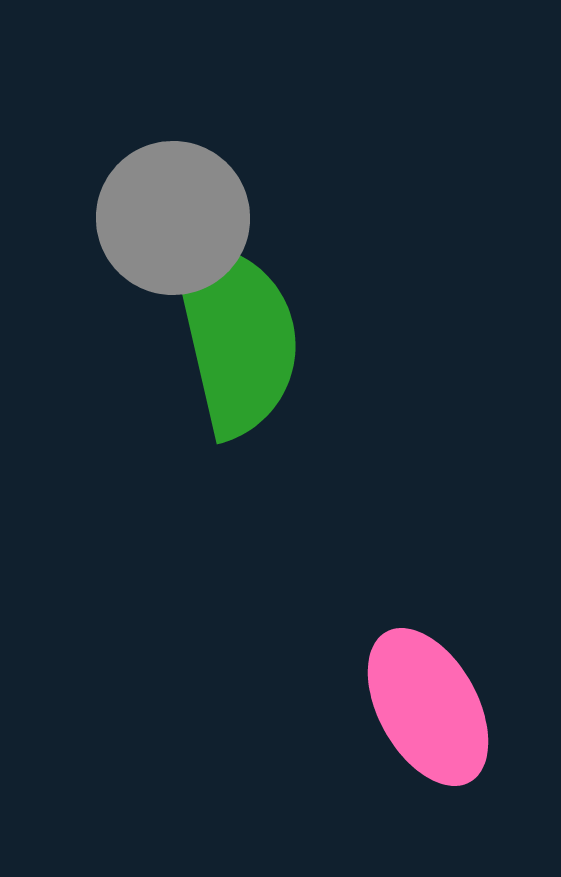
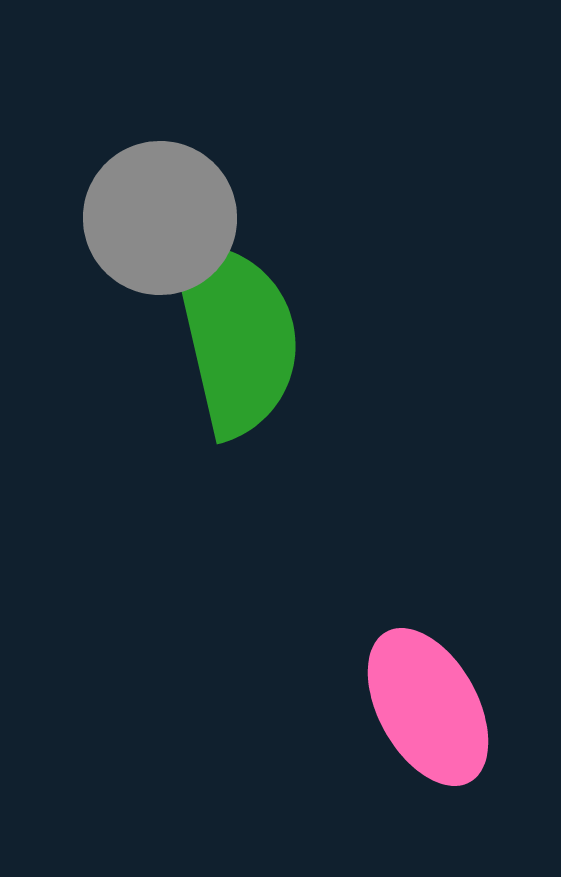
gray circle: moved 13 px left
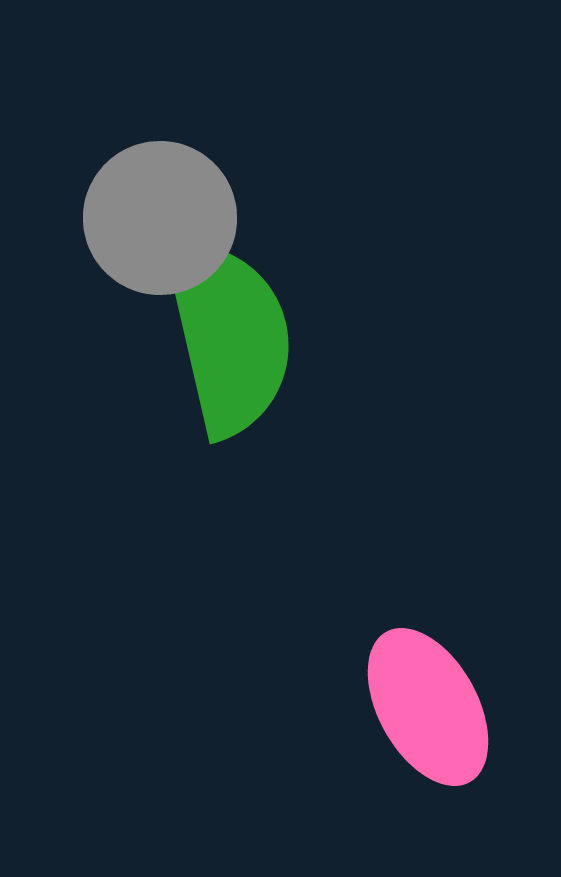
green semicircle: moved 7 px left
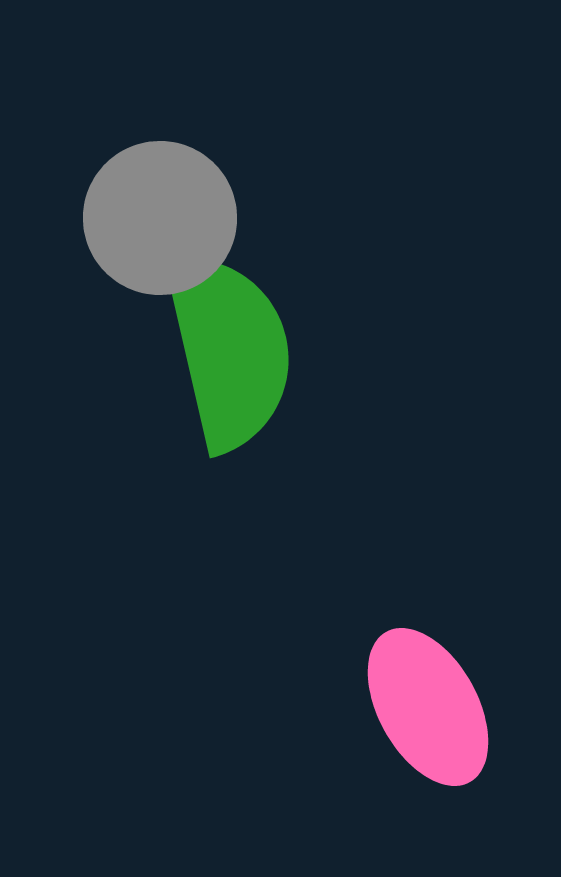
green semicircle: moved 14 px down
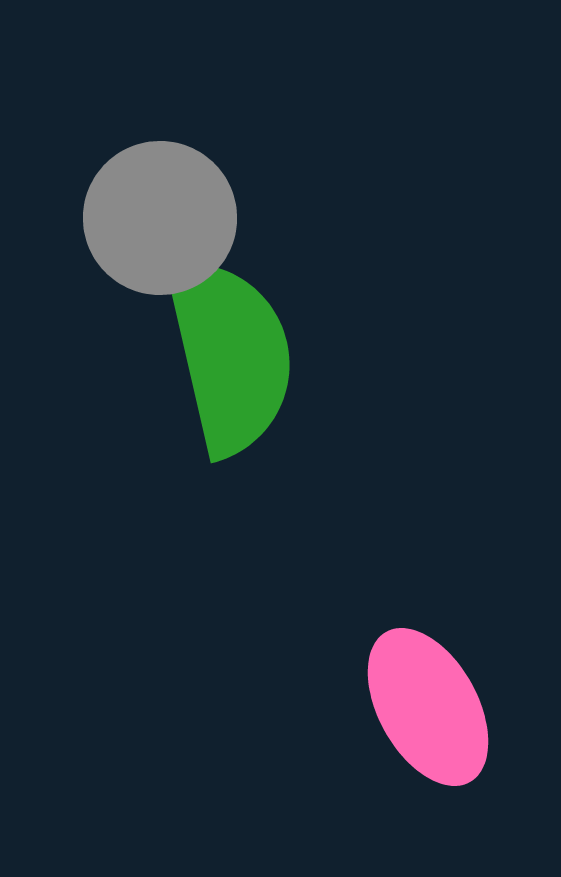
green semicircle: moved 1 px right, 5 px down
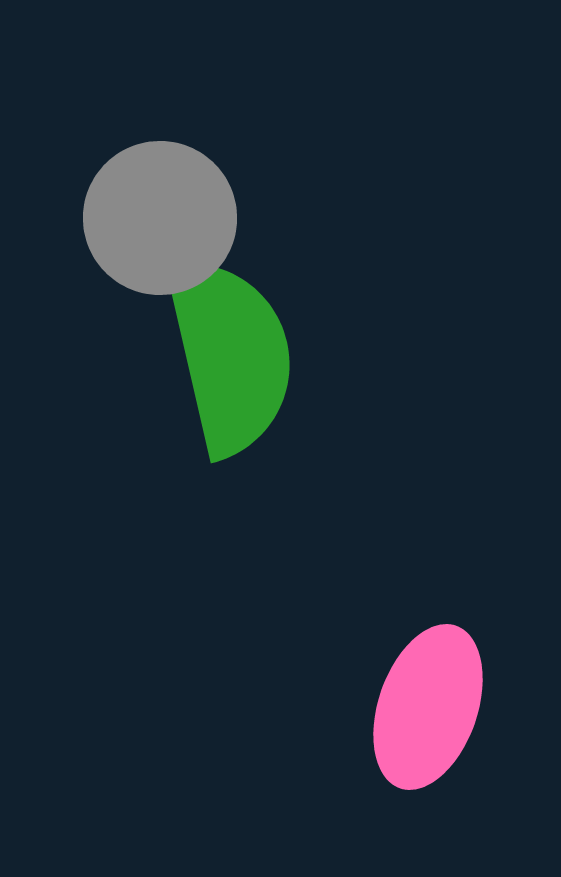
pink ellipse: rotated 48 degrees clockwise
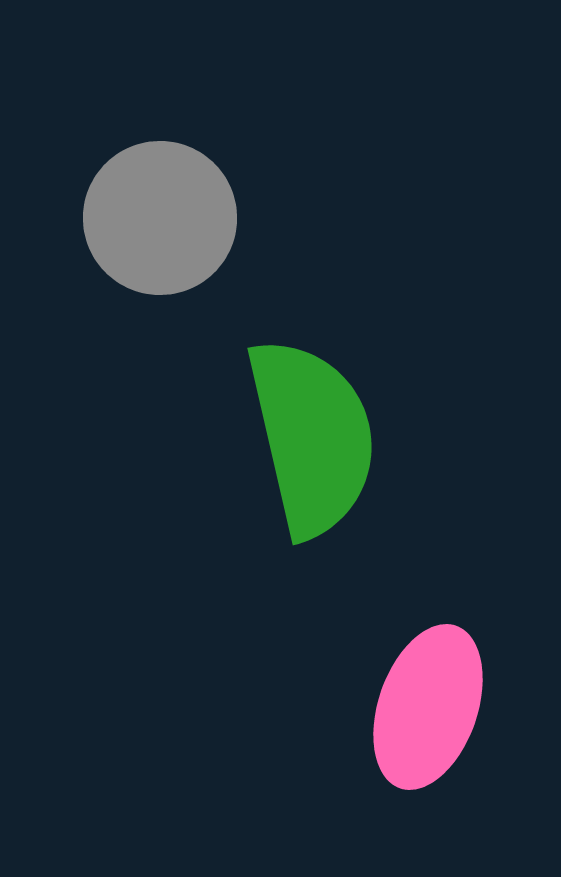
green semicircle: moved 82 px right, 82 px down
